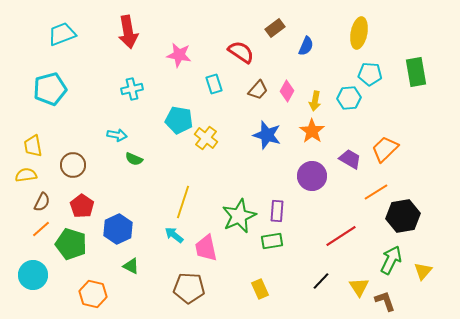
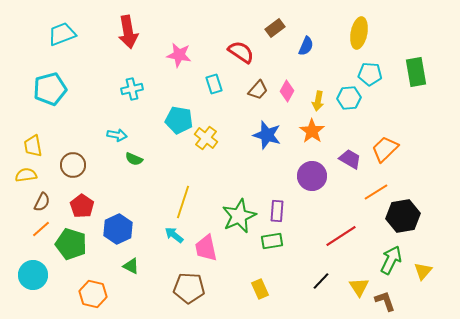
yellow arrow at (315, 101): moved 3 px right
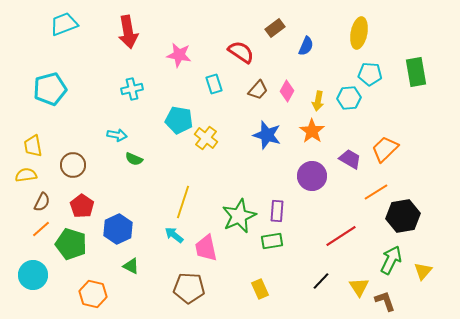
cyan trapezoid at (62, 34): moved 2 px right, 10 px up
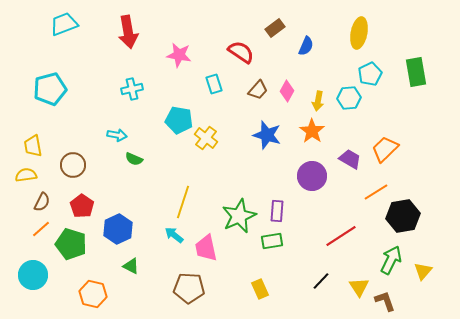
cyan pentagon at (370, 74): rotated 30 degrees counterclockwise
